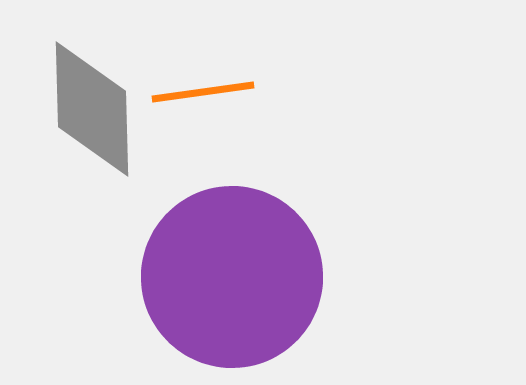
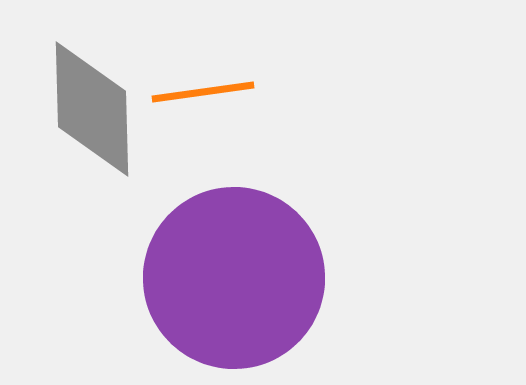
purple circle: moved 2 px right, 1 px down
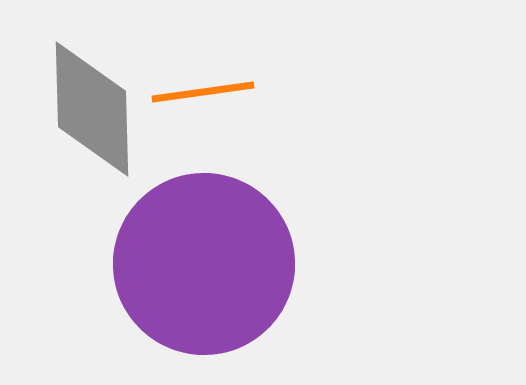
purple circle: moved 30 px left, 14 px up
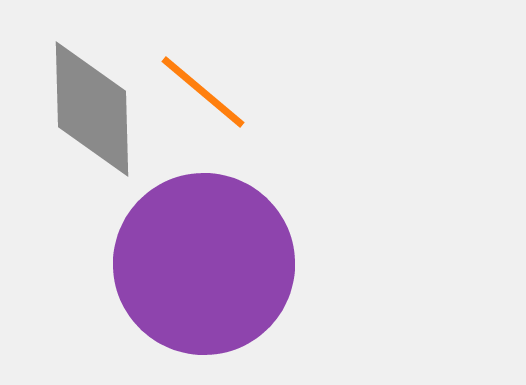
orange line: rotated 48 degrees clockwise
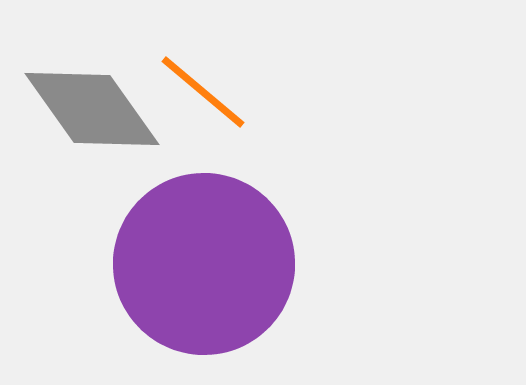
gray diamond: rotated 34 degrees counterclockwise
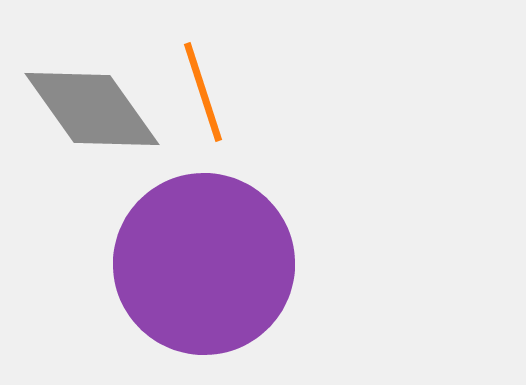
orange line: rotated 32 degrees clockwise
